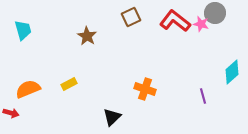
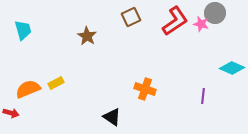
red L-shape: rotated 108 degrees clockwise
cyan diamond: moved 4 px up; rotated 65 degrees clockwise
yellow rectangle: moved 13 px left, 1 px up
purple line: rotated 21 degrees clockwise
black triangle: rotated 42 degrees counterclockwise
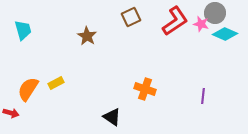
cyan diamond: moved 7 px left, 34 px up
orange semicircle: rotated 35 degrees counterclockwise
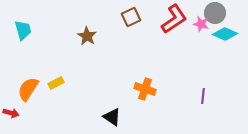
red L-shape: moved 1 px left, 2 px up
